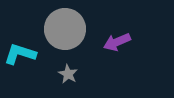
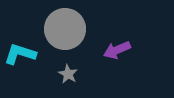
purple arrow: moved 8 px down
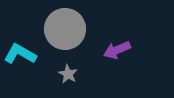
cyan L-shape: rotated 12 degrees clockwise
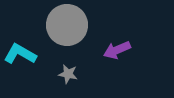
gray circle: moved 2 px right, 4 px up
gray star: rotated 18 degrees counterclockwise
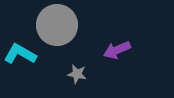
gray circle: moved 10 px left
gray star: moved 9 px right
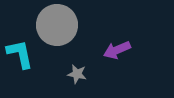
cyan L-shape: rotated 48 degrees clockwise
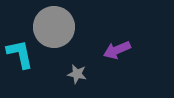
gray circle: moved 3 px left, 2 px down
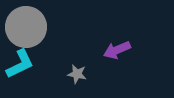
gray circle: moved 28 px left
cyan L-shape: moved 10 px down; rotated 76 degrees clockwise
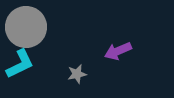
purple arrow: moved 1 px right, 1 px down
gray star: rotated 24 degrees counterclockwise
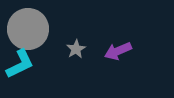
gray circle: moved 2 px right, 2 px down
gray star: moved 1 px left, 25 px up; rotated 18 degrees counterclockwise
